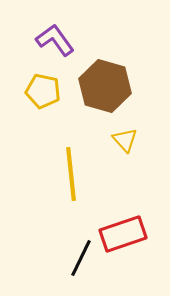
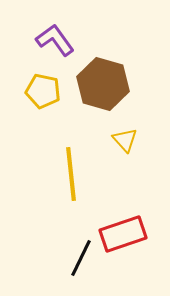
brown hexagon: moved 2 px left, 2 px up
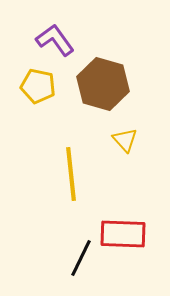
yellow pentagon: moved 5 px left, 5 px up
red rectangle: rotated 21 degrees clockwise
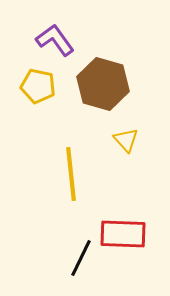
yellow triangle: moved 1 px right
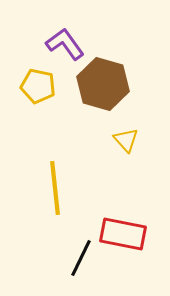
purple L-shape: moved 10 px right, 4 px down
yellow line: moved 16 px left, 14 px down
red rectangle: rotated 9 degrees clockwise
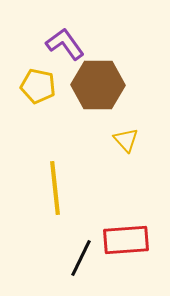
brown hexagon: moved 5 px left, 1 px down; rotated 15 degrees counterclockwise
red rectangle: moved 3 px right, 6 px down; rotated 15 degrees counterclockwise
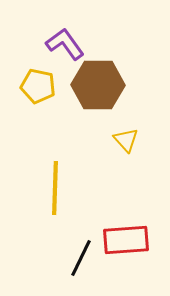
yellow line: rotated 8 degrees clockwise
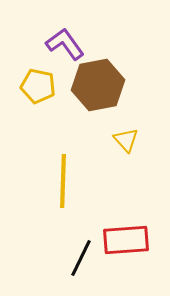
brown hexagon: rotated 12 degrees counterclockwise
yellow line: moved 8 px right, 7 px up
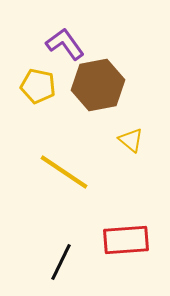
yellow triangle: moved 5 px right; rotated 8 degrees counterclockwise
yellow line: moved 1 px right, 9 px up; rotated 58 degrees counterclockwise
black line: moved 20 px left, 4 px down
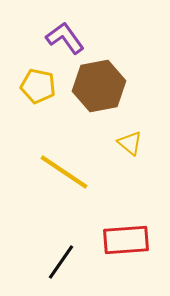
purple L-shape: moved 6 px up
brown hexagon: moved 1 px right, 1 px down
yellow triangle: moved 1 px left, 3 px down
black line: rotated 9 degrees clockwise
